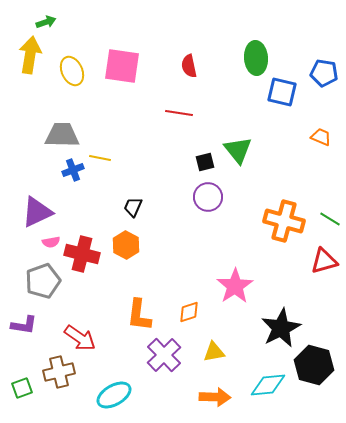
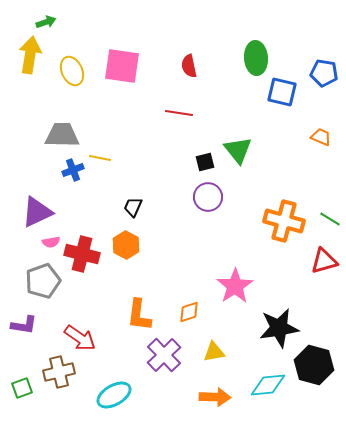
black star: moved 2 px left; rotated 18 degrees clockwise
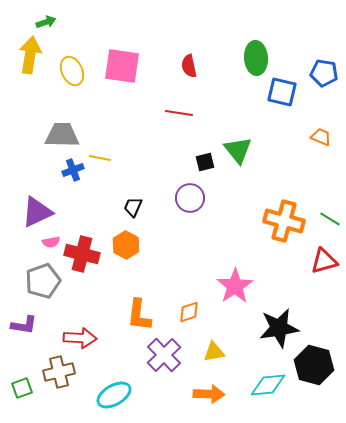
purple circle: moved 18 px left, 1 px down
red arrow: rotated 32 degrees counterclockwise
orange arrow: moved 6 px left, 3 px up
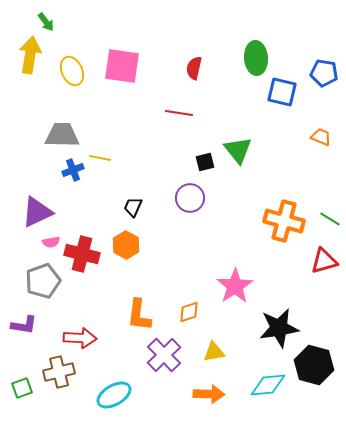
green arrow: rotated 72 degrees clockwise
red semicircle: moved 5 px right, 2 px down; rotated 25 degrees clockwise
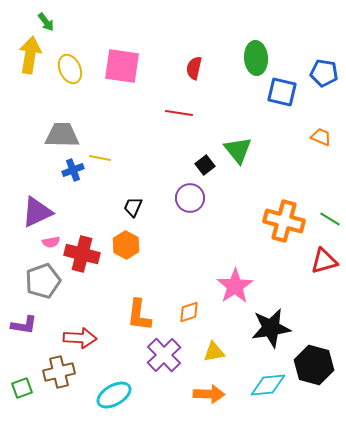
yellow ellipse: moved 2 px left, 2 px up
black square: moved 3 px down; rotated 24 degrees counterclockwise
black star: moved 8 px left
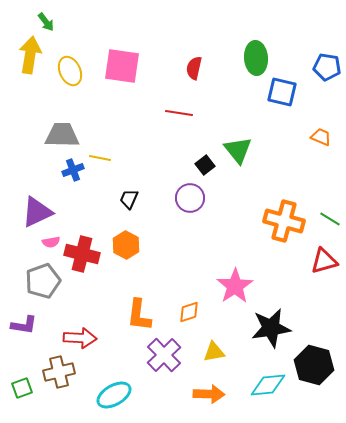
yellow ellipse: moved 2 px down
blue pentagon: moved 3 px right, 6 px up
black trapezoid: moved 4 px left, 8 px up
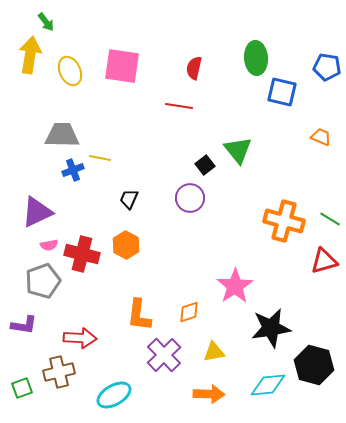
red line: moved 7 px up
pink semicircle: moved 2 px left, 3 px down
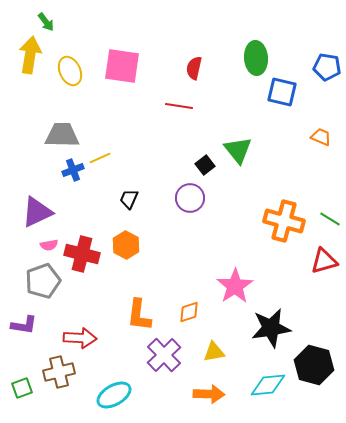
yellow line: rotated 35 degrees counterclockwise
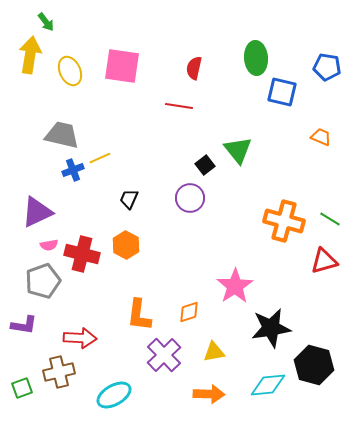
gray trapezoid: rotated 12 degrees clockwise
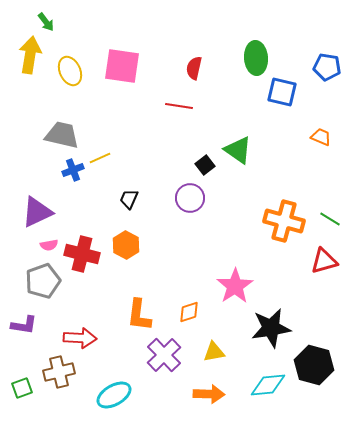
green triangle: rotated 16 degrees counterclockwise
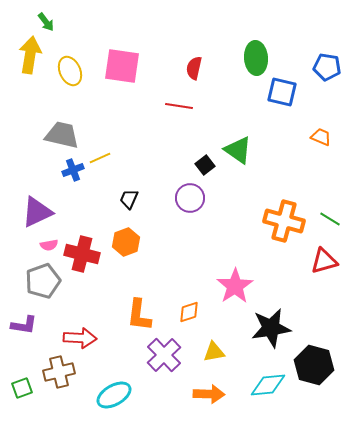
orange hexagon: moved 3 px up; rotated 12 degrees clockwise
